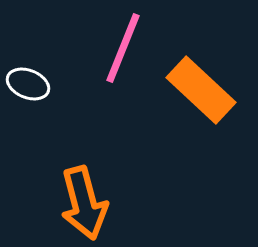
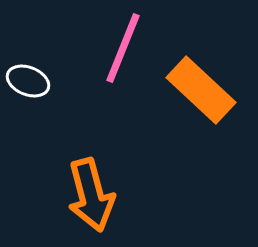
white ellipse: moved 3 px up
orange arrow: moved 7 px right, 8 px up
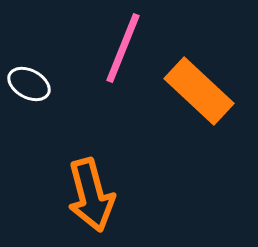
white ellipse: moved 1 px right, 3 px down; rotated 6 degrees clockwise
orange rectangle: moved 2 px left, 1 px down
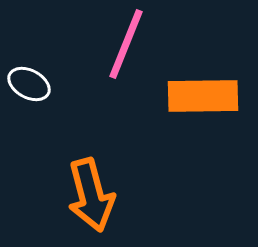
pink line: moved 3 px right, 4 px up
orange rectangle: moved 4 px right, 5 px down; rotated 44 degrees counterclockwise
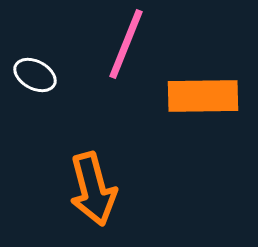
white ellipse: moved 6 px right, 9 px up
orange arrow: moved 2 px right, 6 px up
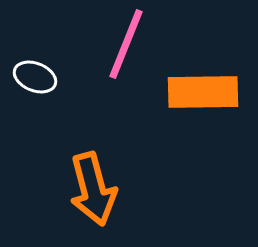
white ellipse: moved 2 px down; rotated 6 degrees counterclockwise
orange rectangle: moved 4 px up
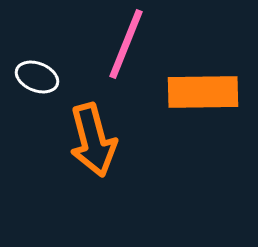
white ellipse: moved 2 px right
orange arrow: moved 49 px up
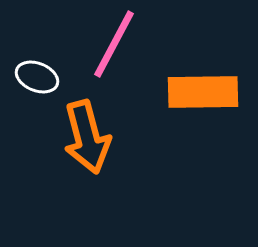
pink line: moved 12 px left; rotated 6 degrees clockwise
orange arrow: moved 6 px left, 3 px up
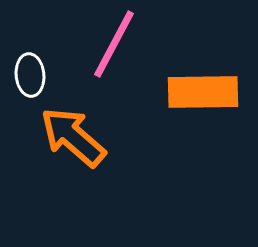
white ellipse: moved 7 px left, 2 px up; rotated 63 degrees clockwise
orange arrow: moved 14 px left; rotated 146 degrees clockwise
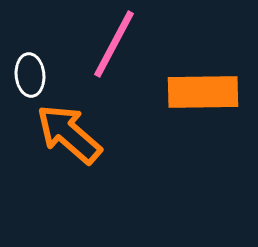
orange arrow: moved 4 px left, 3 px up
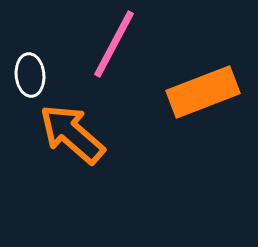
orange rectangle: rotated 20 degrees counterclockwise
orange arrow: moved 3 px right
